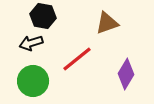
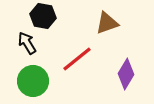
black arrow: moved 4 px left; rotated 75 degrees clockwise
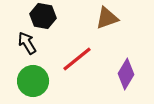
brown triangle: moved 5 px up
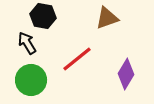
green circle: moved 2 px left, 1 px up
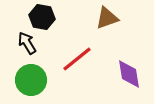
black hexagon: moved 1 px left, 1 px down
purple diamond: moved 3 px right; rotated 40 degrees counterclockwise
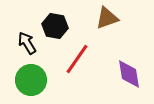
black hexagon: moved 13 px right, 9 px down
red line: rotated 16 degrees counterclockwise
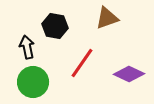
black arrow: moved 4 px down; rotated 20 degrees clockwise
red line: moved 5 px right, 4 px down
purple diamond: rotated 56 degrees counterclockwise
green circle: moved 2 px right, 2 px down
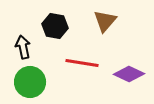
brown triangle: moved 2 px left, 3 px down; rotated 30 degrees counterclockwise
black arrow: moved 4 px left
red line: rotated 64 degrees clockwise
green circle: moved 3 px left
